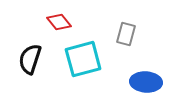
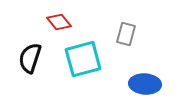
black semicircle: moved 1 px up
blue ellipse: moved 1 px left, 2 px down
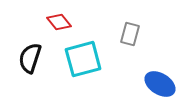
gray rectangle: moved 4 px right
blue ellipse: moved 15 px right; rotated 28 degrees clockwise
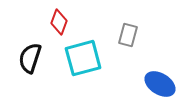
red diamond: rotated 60 degrees clockwise
gray rectangle: moved 2 px left, 1 px down
cyan square: moved 1 px up
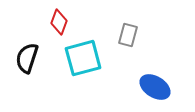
black semicircle: moved 3 px left
blue ellipse: moved 5 px left, 3 px down
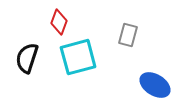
cyan square: moved 5 px left, 1 px up
blue ellipse: moved 2 px up
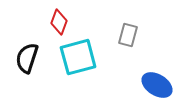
blue ellipse: moved 2 px right
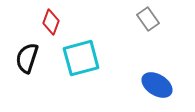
red diamond: moved 8 px left
gray rectangle: moved 20 px right, 16 px up; rotated 50 degrees counterclockwise
cyan square: moved 3 px right, 1 px down
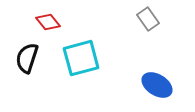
red diamond: moved 3 px left; rotated 60 degrees counterclockwise
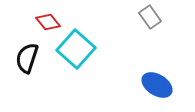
gray rectangle: moved 2 px right, 2 px up
cyan square: moved 5 px left, 9 px up; rotated 33 degrees counterclockwise
